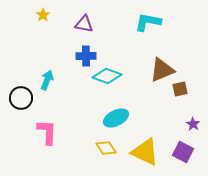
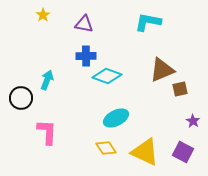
purple star: moved 3 px up
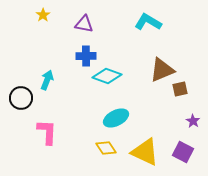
cyan L-shape: rotated 20 degrees clockwise
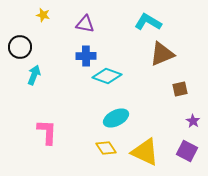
yellow star: rotated 24 degrees counterclockwise
purple triangle: moved 1 px right
brown triangle: moved 16 px up
cyan arrow: moved 13 px left, 5 px up
black circle: moved 1 px left, 51 px up
purple square: moved 4 px right, 1 px up
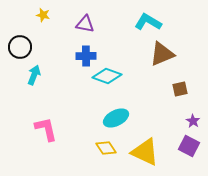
pink L-shape: moved 1 px left, 3 px up; rotated 16 degrees counterclockwise
purple square: moved 2 px right, 5 px up
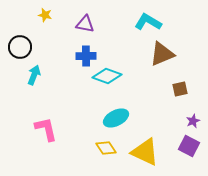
yellow star: moved 2 px right
purple star: rotated 16 degrees clockwise
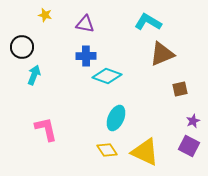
black circle: moved 2 px right
cyan ellipse: rotated 40 degrees counterclockwise
yellow diamond: moved 1 px right, 2 px down
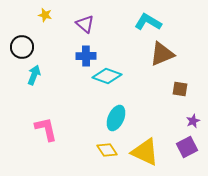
purple triangle: rotated 30 degrees clockwise
brown square: rotated 21 degrees clockwise
purple square: moved 2 px left, 1 px down; rotated 35 degrees clockwise
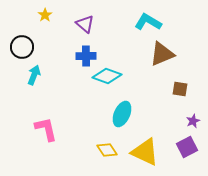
yellow star: rotated 24 degrees clockwise
cyan ellipse: moved 6 px right, 4 px up
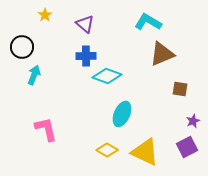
yellow diamond: rotated 25 degrees counterclockwise
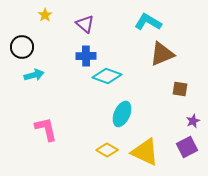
cyan arrow: rotated 54 degrees clockwise
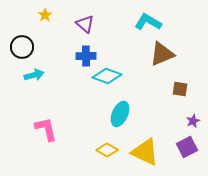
cyan ellipse: moved 2 px left
